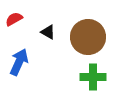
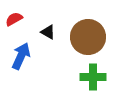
blue arrow: moved 2 px right, 6 px up
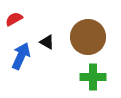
black triangle: moved 1 px left, 10 px down
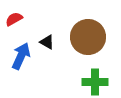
green cross: moved 2 px right, 5 px down
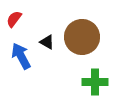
red semicircle: rotated 24 degrees counterclockwise
brown circle: moved 6 px left
blue arrow: rotated 52 degrees counterclockwise
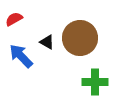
red semicircle: rotated 24 degrees clockwise
brown circle: moved 2 px left, 1 px down
blue arrow: rotated 16 degrees counterclockwise
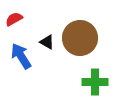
blue arrow: rotated 12 degrees clockwise
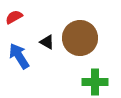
red semicircle: moved 2 px up
blue arrow: moved 2 px left
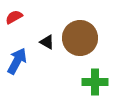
blue arrow: moved 2 px left, 5 px down; rotated 60 degrees clockwise
